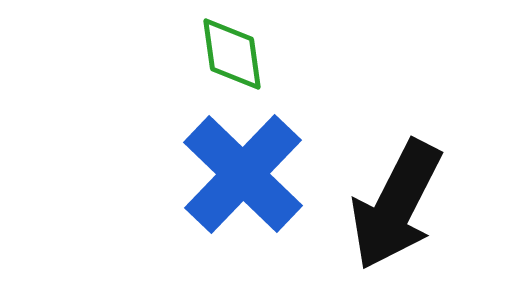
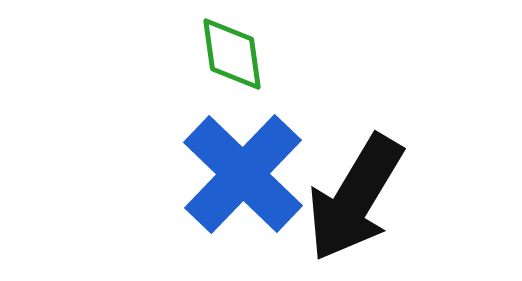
black arrow: moved 41 px left, 7 px up; rotated 4 degrees clockwise
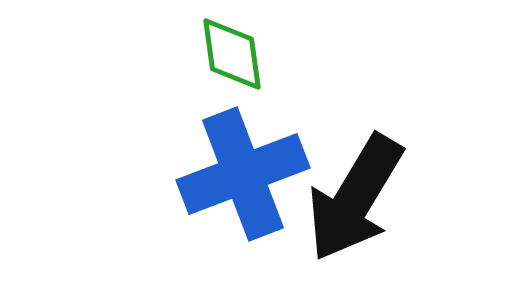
blue cross: rotated 25 degrees clockwise
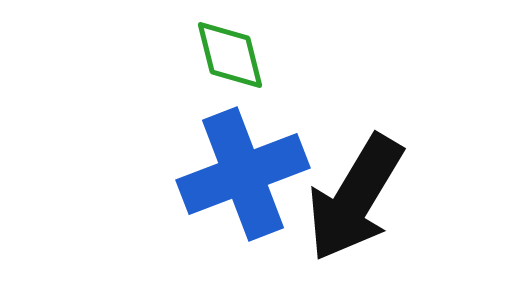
green diamond: moved 2 px left, 1 px down; rotated 6 degrees counterclockwise
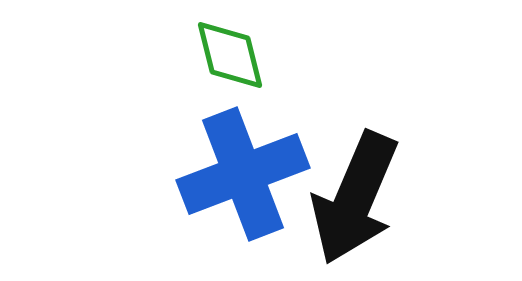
black arrow: rotated 8 degrees counterclockwise
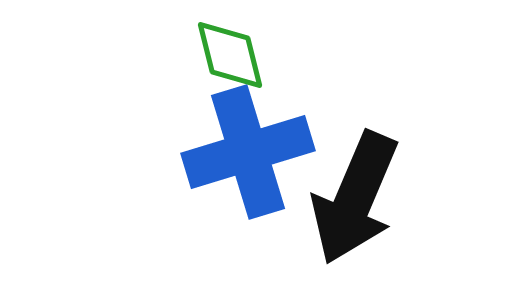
blue cross: moved 5 px right, 22 px up; rotated 4 degrees clockwise
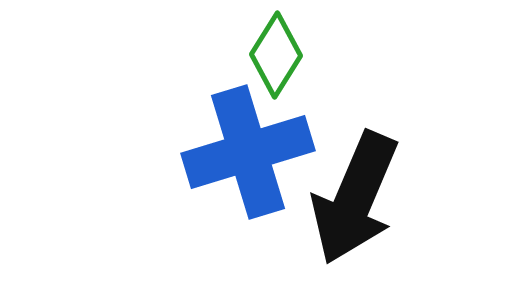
green diamond: moved 46 px right; rotated 46 degrees clockwise
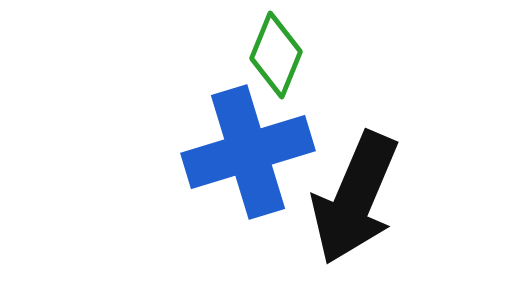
green diamond: rotated 10 degrees counterclockwise
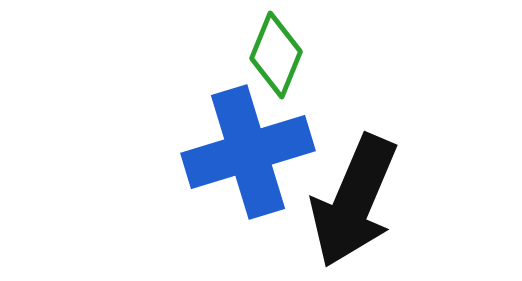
black arrow: moved 1 px left, 3 px down
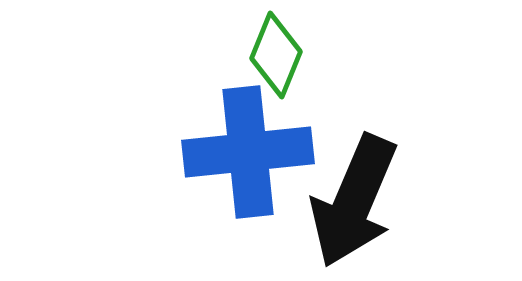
blue cross: rotated 11 degrees clockwise
